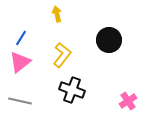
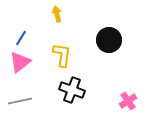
yellow L-shape: rotated 30 degrees counterclockwise
gray line: rotated 25 degrees counterclockwise
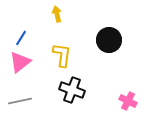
pink cross: rotated 30 degrees counterclockwise
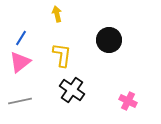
black cross: rotated 15 degrees clockwise
